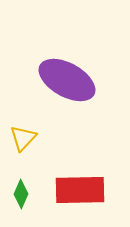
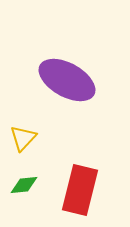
red rectangle: rotated 75 degrees counterclockwise
green diamond: moved 3 px right, 9 px up; rotated 60 degrees clockwise
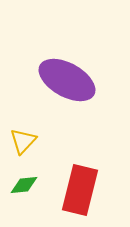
yellow triangle: moved 3 px down
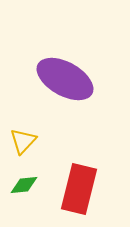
purple ellipse: moved 2 px left, 1 px up
red rectangle: moved 1 px left, 1 px up
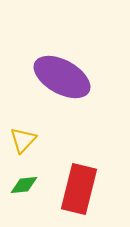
purple ellipse: moved 3 px left, 2 px up
yellow triangle: moved 1 px up
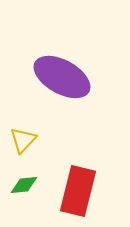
red rectangle: moved 1 px left, 2 px down
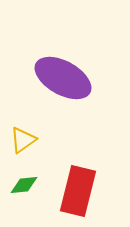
purple ellipse: moved 1 px right, 1 px down
yellow triangle: rotated 12 degrees clockwise
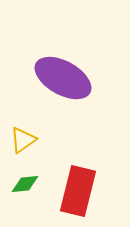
green diamond: moved 1 px right, 1 px up
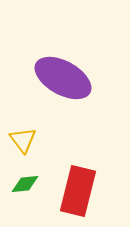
yellow triangle: rotated 32 degrees counterclockwise
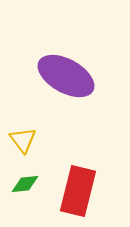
purple ellipse: moved 3 px right, 2 px up
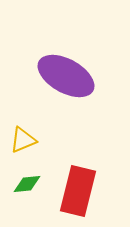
yellow triangle: rotated 44 degrees clockwise
green diamond: moved 2 px right
